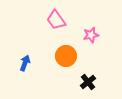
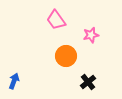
blue arrow: moved 11 px left, 18 px down
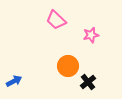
pink trapezoid: rotated 10 degrees counterclockwise
orange circle: moved 2 px right, 10 px down
blue arrow: rotated 42 degrees clockwise
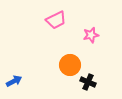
pink trapezoid: rotated 70 degrees counterclockwise
orange circle: moved 2 px right, 1 px up
black cross: rotated 28 degrees counterclockwise
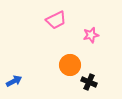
black cross: moved 1 px right
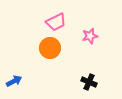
pink trapezoid: moved 2 px down
pink star: moved 1 px left, 1 px down
orange circle: moved 20 px left, 17 px up
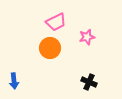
pink star: moved 3 px left, 1 px down
blue arrow: rotated 112 degrees clockwise
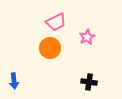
pink star: rotated 14 degrees counterclockwise
black cross: rotated 14 degrees counterclockwise
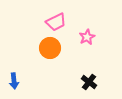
black cross: rotated 28 degrees clockwise
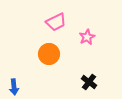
orange circle: moved 1 px left, 6 px down
blue arrow: moved 6 px down
